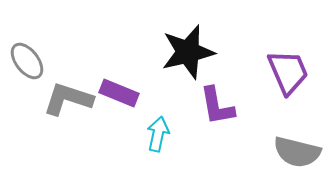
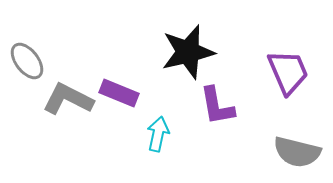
gray L-shape: rotated 9 degrees clockwise
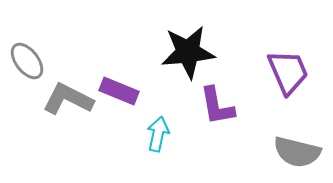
black star: rotated 8 degrees clockwise
purple rectangle: moved 2 px up
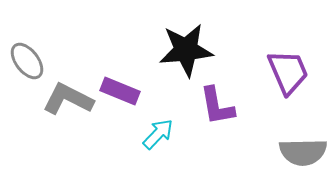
black star: moved 2 px left, 2 px up
purple rectangle: moved 1 px right
cyan arrow: rotated 32 degrees clockwise
gray semicircle: moved 6 px right; rotated 15 degrees counterclockwise
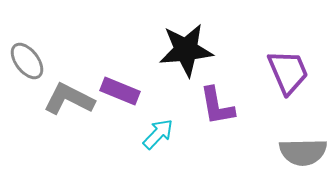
gray L-shape: moved 1 px right
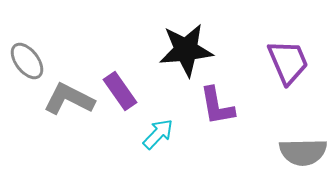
purple trapezoid: moved 10 px up
purple rectangle: rotated 33 degrees clockwise
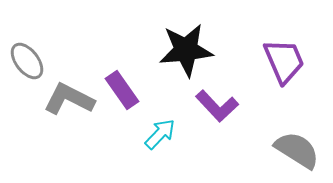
purple trapezoid: moved 4 px left, 1 px up
purple rectangle: moved 2 px right, 1 px up
purple L-shape: rotated 33 degrees counterclockwise
cyan arrow: moved 2 px right
gray semicircle: moved 6 px left, 2 px up; rotated 147 degrees counterclockwise
